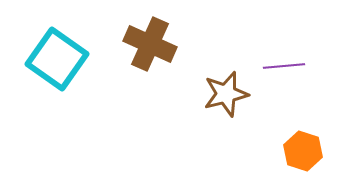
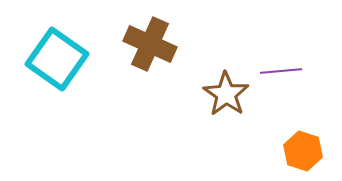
purple line: moved 3 px left, 5 px down
brown star: rotated 24 degrees counterclockwise
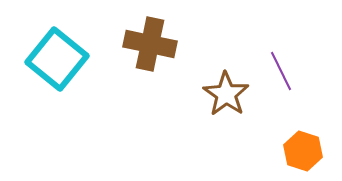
brown cross: rotated 12 degrees counterclockwise
cyan square: rotated 4 degrees clockwise
purple line: rotated 69 degrees clockwise
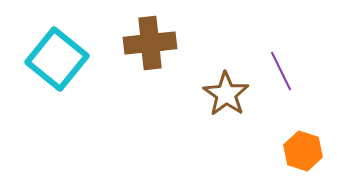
brown cross: moved 1 px up; rotated 18 degrees counterclockwise
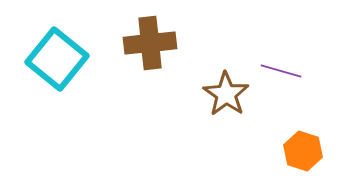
purple line: rotated 48 degrees counterclockwise
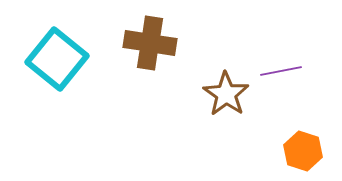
brown cross: rotated 15 degrees clockwise
purple line: rotated 27 degrees counterclockwise
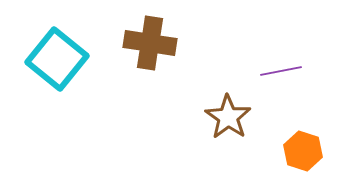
brown star: moved 2 px right, 23 px down
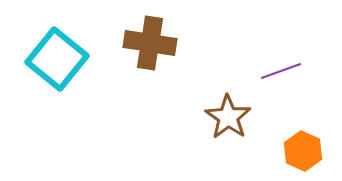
purple line: rotated 9 degrees counterclockwise
orange hexagon: rotated 6 degrees clockwise
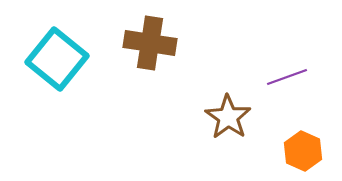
purple line: moved 6 px right, 6 px down
